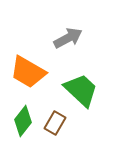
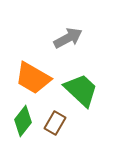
orange trapezoid: moved 5 px right, 6 px down
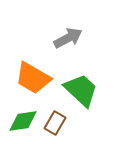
green diamond: rotated 44 degrees clockwise
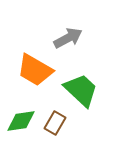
orange trapezoid: moved 2 px right, 8 px up
green diamond: moved 2 px left
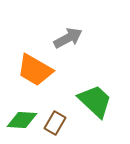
green trapezoid: moved 14 px right, 11 px down
green diamond: moved 1 px right, 1 px up; rotated 12 degrees clockwise
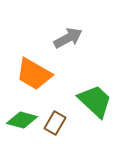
orange trapezoid: moved 1 px left, 4 px down
green diamond: rotated 12 degrees clockwise
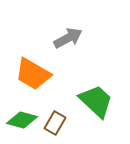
orange trapezoid: moved 1 px left
green trapezoid: moved 1 px right
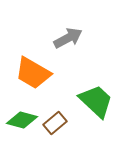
orange trapezoid: moved 1 px up
brown rectangle: rotated 20 degrees clockwise
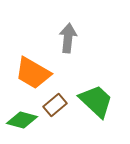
gray arrow: rotated 56 degrees counterclockwise
brown rectangle: moved 18 px up
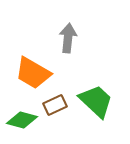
brown rectangle: rotated 15 degrees clockwise
